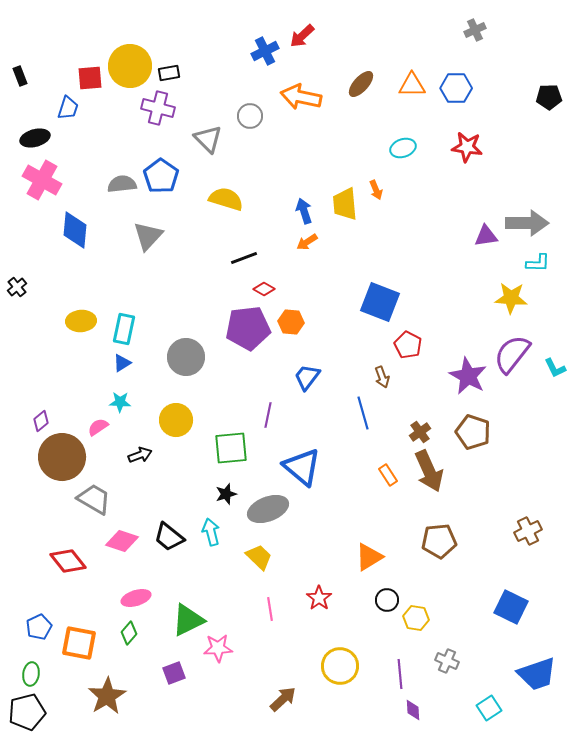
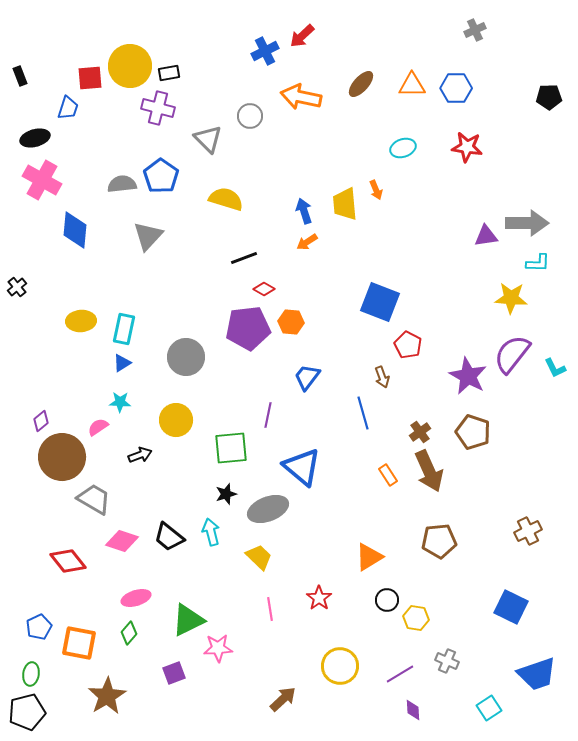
purple line at (400, 674): rotated 64 degrees clockwise
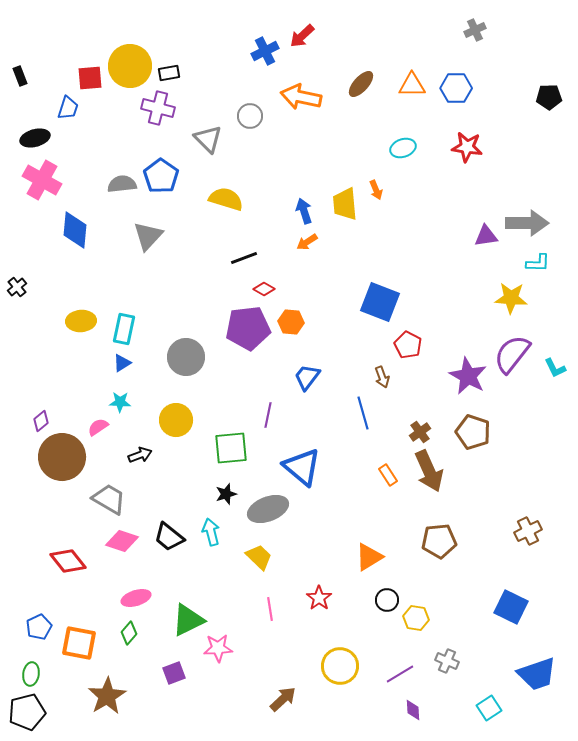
gray trapezoid at (94, 499): moved 15 px right
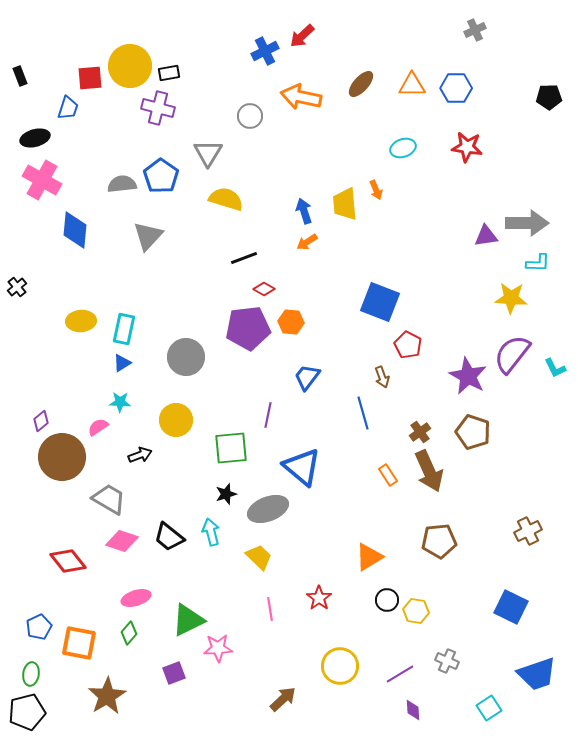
gray triangle at (208, 139): moved 14 px down; rotated 16 degrees clockwise
yellow hexagon at (416, 618): moved 7 px up
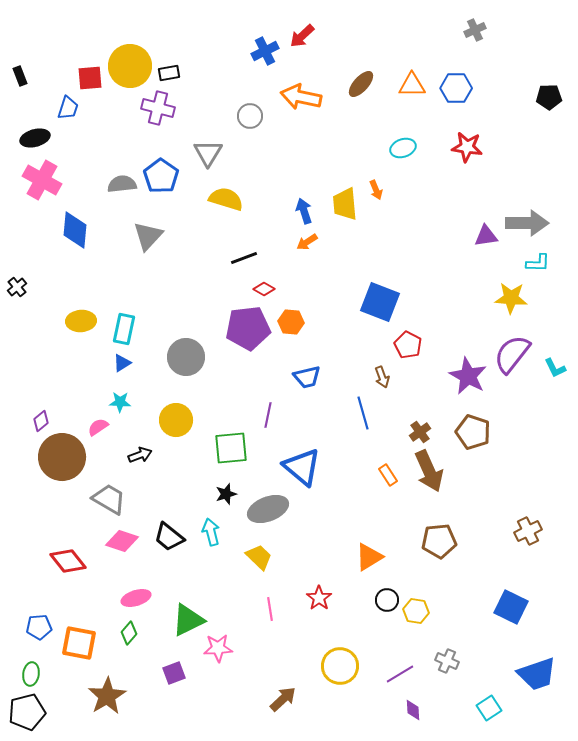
blue trapezoid at (307, 377): rotated 140 degrees counterclockwise
blue pentagon at (39, 627): rotated 20 degrees clockwise
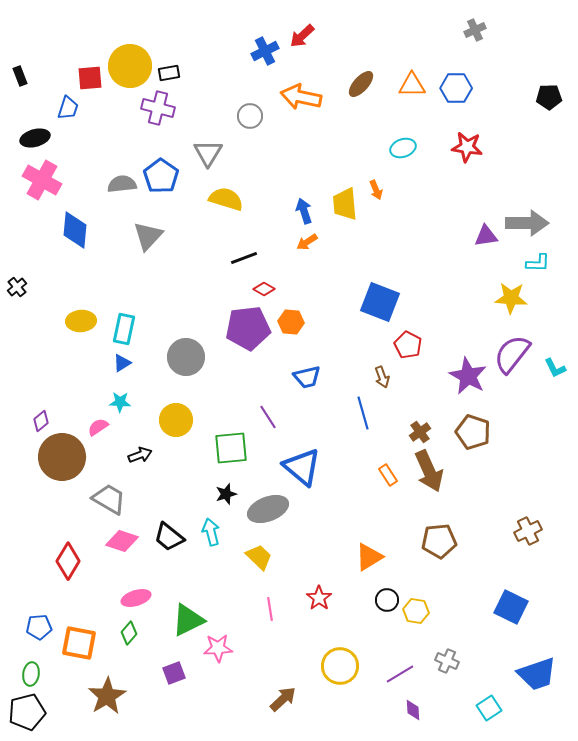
purple line at (268, 415): moved 2 px down; rotated 45 degrees counterclockwise
red diamond at (68, 561): rotated 69 degrees clockwise
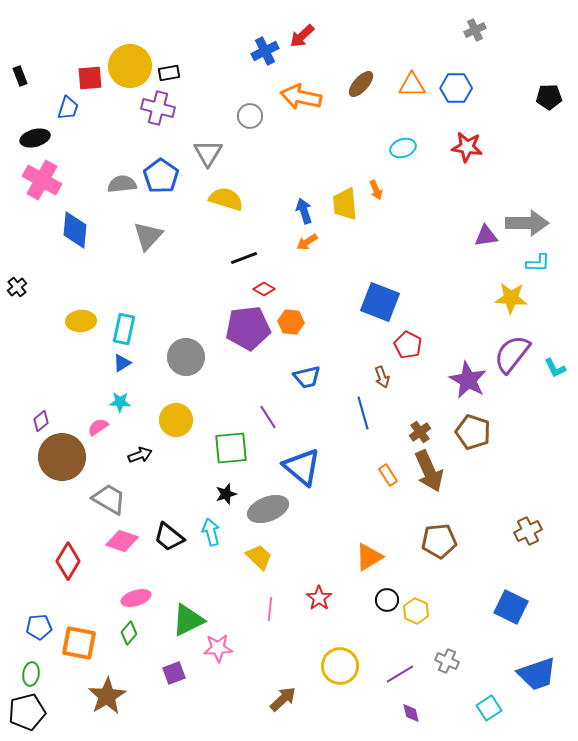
purple star at (468, 376): moved 4 px down
pink line at (270, 609): rotated 15 degrees clockwise
yellow hexagon at (416, 611): rotated 15 degrees clockwise
purple diamond at (413, 710): moved 2 px left, 3 px down; rotated 10 degrees counterclockwise
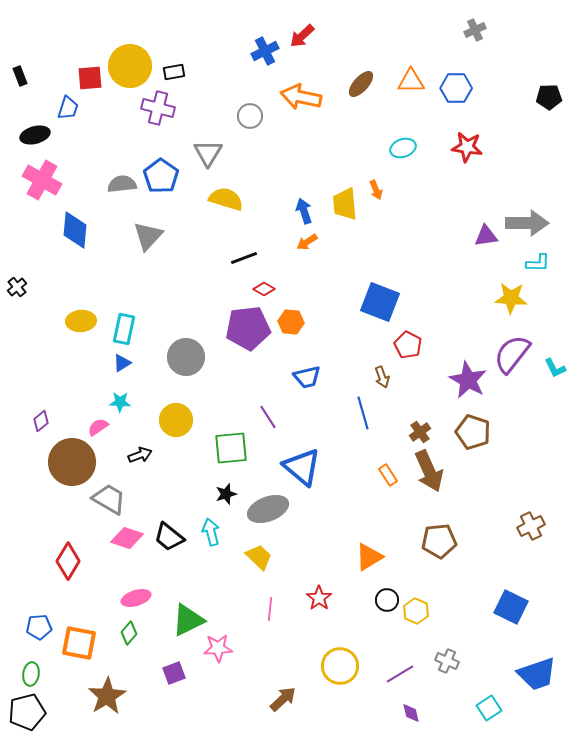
black rectangle at (169, 73): moved 5 px right, 1 px up
orange triangle at (412, 85): moved 1 px left, 4 px up
black ellipse at (35, 138): moved 3 px up
brown circle at (62, 457): moved 10 px right, 5 px down
brown cross at (528, 531): moved 3 px right, 5 px up
pink diamond at (122, 541): moved 5 px right, 3 px up
